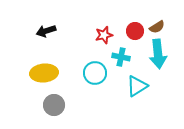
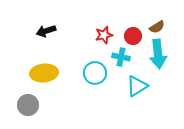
red circle: moved 2 px left, 5 px down
gray circle: moved 26 px left
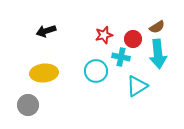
red circle: moved 3 px down
cyan circle: moved 1 px right, 2 px up
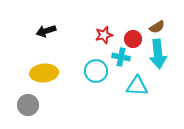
cyan triangle: rotated 35 degrees clockwise
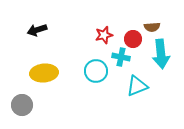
brown semicircle: moved 5 px left; rotated 28 degrees clockwise
black arrow: moved 9 px left, 1 px up
cyan arrow: moved 3 px right
cyan triangle: rotated 25 degrees counterclockwise
gray circle: moved 6 px left
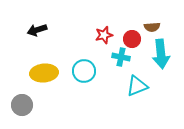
red circle: moved 1 px left
cyan circle: moved 12 px left
